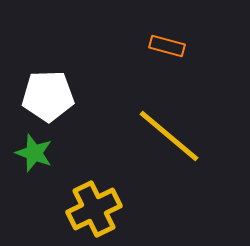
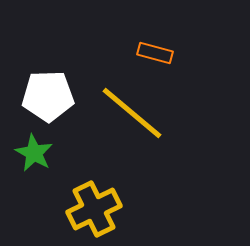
orange rectangle: moved 12 px left, 7 px down
yellow line: moved 37 px left, 23 px up
green star: rotated 9 degrees clockwise
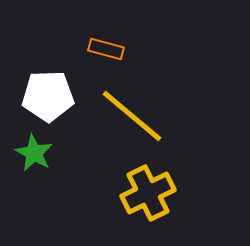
orange rectangle: moved 49 px left, 4 px up
yellow line: moved 3 px down
yellow cross: moved 54 px right, 16 px up
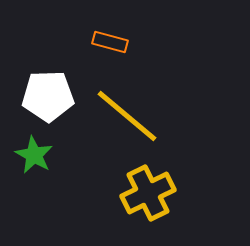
orange rectangle: moved 4 px right, 7 px up
yellow line: moved 5 px left
green star: moved 2 px down
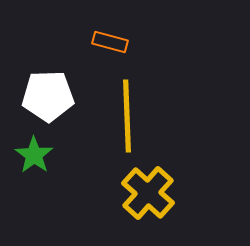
yellow line: rotated 48 degrees clockwise
green star: rotated 6 degrees clockwise
yellow cross: rotated 22 degrees counterclockwise
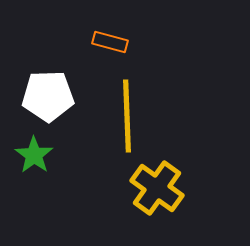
yellow cross: moved 9 px right, 5 px up; rotated 6 degrees counterclockwise
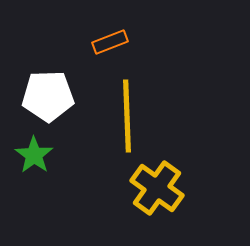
orange rectangle: rotated 36 degrees counterclockwise
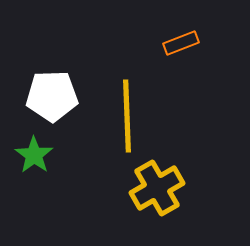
orange rectangle: moved 71 px right, 1 px down
white pentagon: moved 4 px right
yellow cross: rotated 24 degrees clockwise
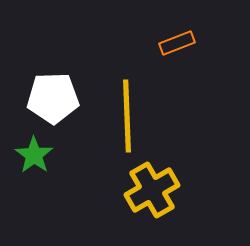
orange rectangle: moved 4 px left
white pentagon: moved 1 px right, 2 px down
yellow cross: moved 5 px left, 2 px down
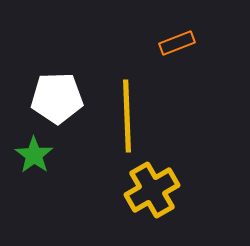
white pentagon: moved 4 px right
